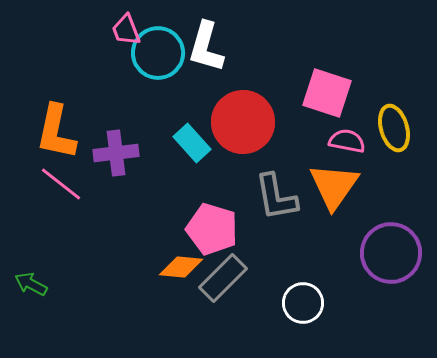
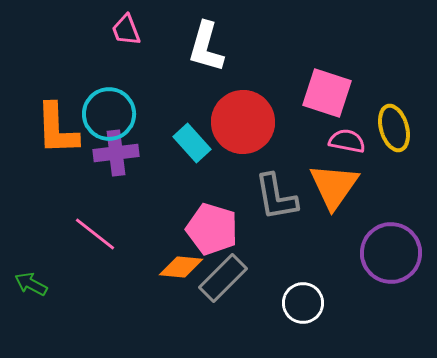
cyan circle: moved 49 px left, 61 px down
orange L-shape: moved 1 px right, 3 px up; rotated 14 degrees counterclockwise
pink line: moved 34 px right, 50 px down
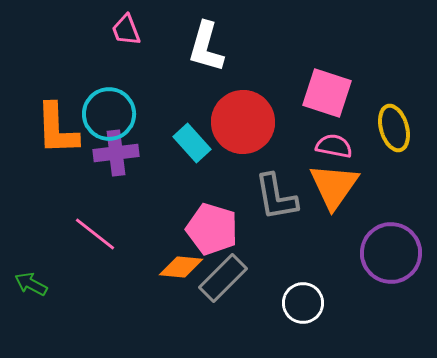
pink semicircle: moved 13 px left, 5 px down
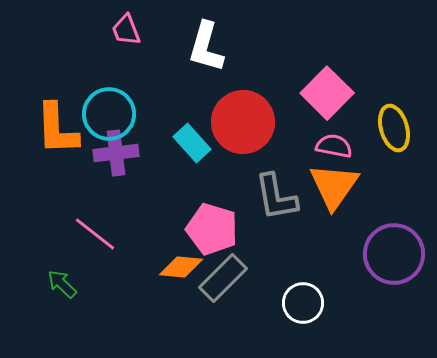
pink square: rotated 27 degrees clockwise
purple circle: moved 3 px right, 1 px down
green arrow: moved 31 px right; rotated 16 degrees clockwise
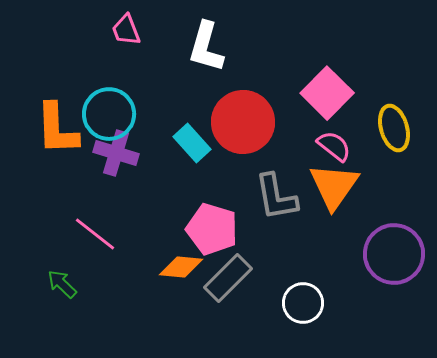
pink semicircle: rotated 27 degrees clockwise
purple cross: rotated 24 degrees clockwise
gray rectangle: moved 5 px right
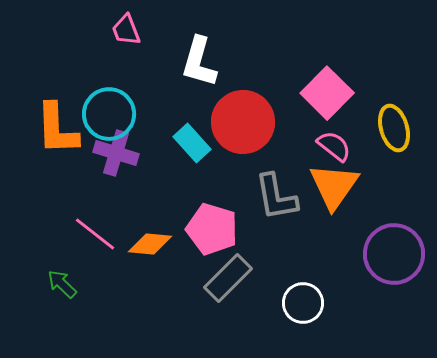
white L-shape: moved 7 px left, 15 px down
orange diamond: moved 31 px left, 23 px up
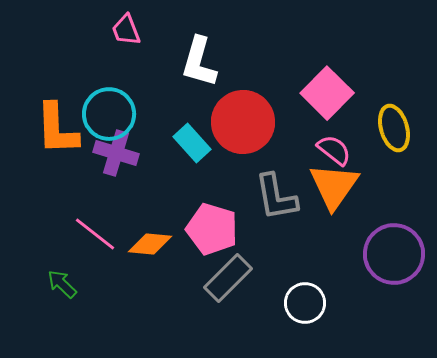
pink semicircle: moved 4 px down
white circle: moved 2 px right
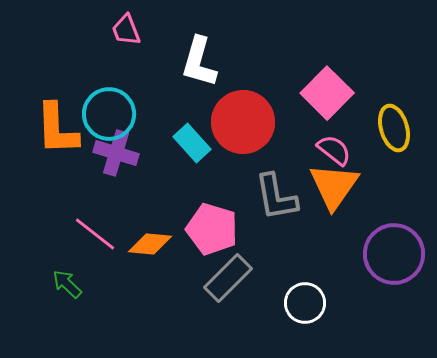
green arrow: moved 5 px right
